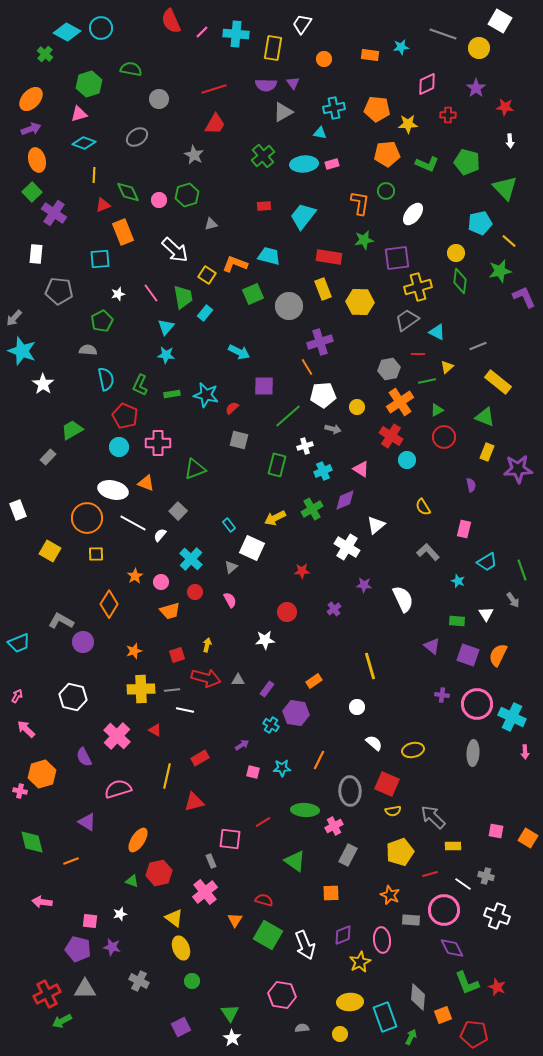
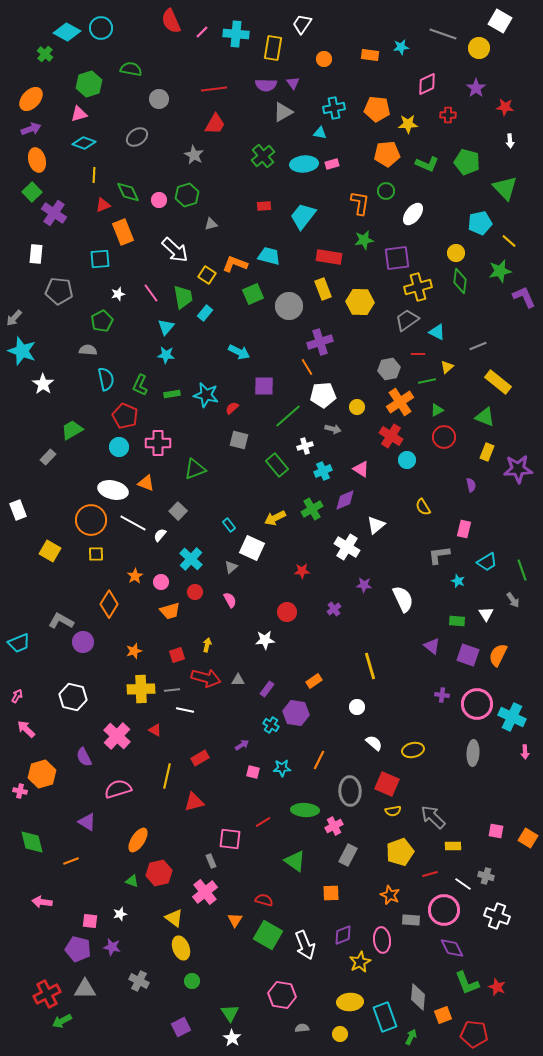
red line at (214, 89): rotated 10 degrees clockwise
green rectangle at (277, 465): rotated 55 degrees counterclockwise
orange circle at (87, 518): moved 4 px right, 2 px down
gray L-shape at (428, 552): moved 11 px right, 3 px down; rotated 55 degrees counterclockwise
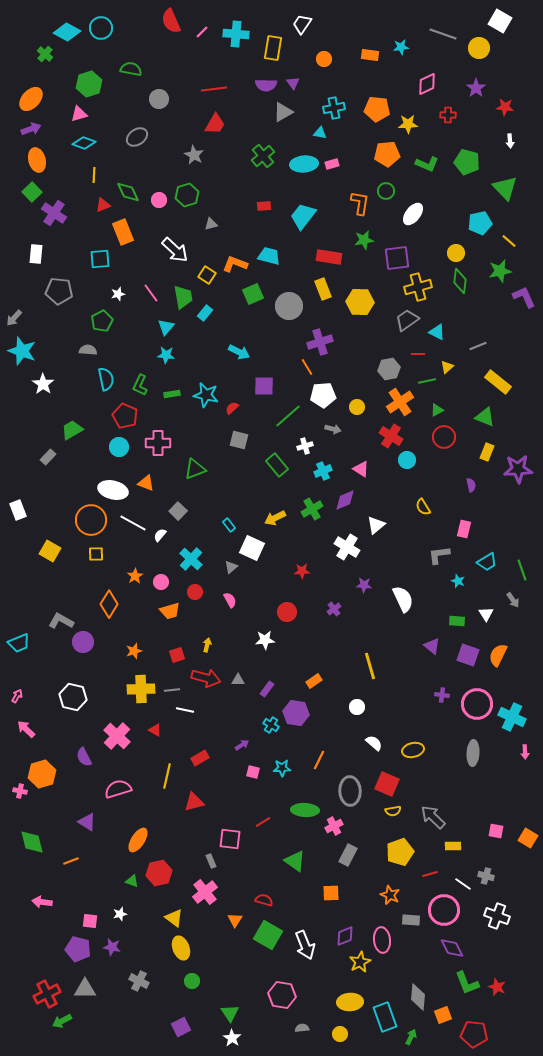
purple diamond at (343, 935): moved 2 px right, 1 px down
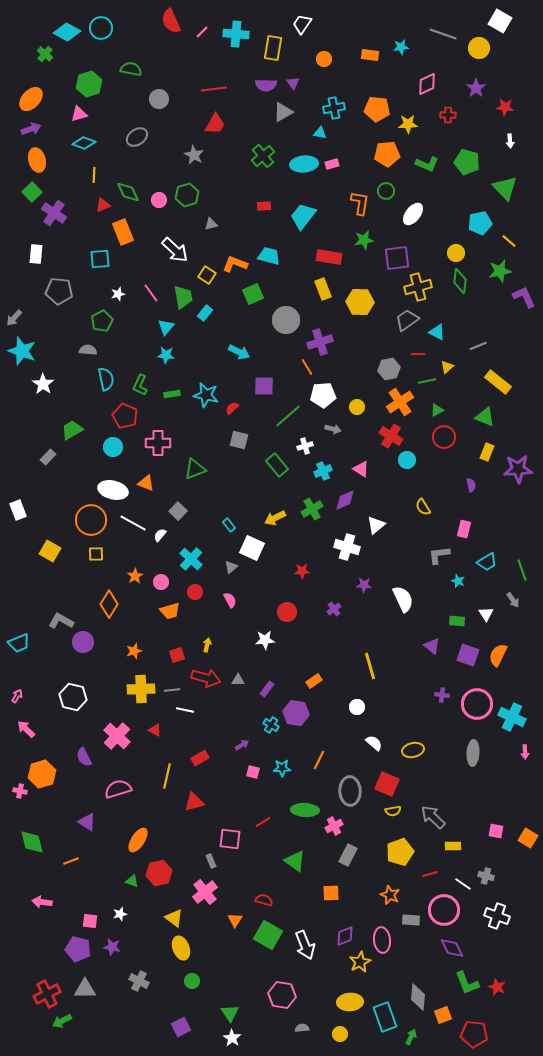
gray circle at (289, 306): moved 3 px left, 14 px down
cyan circle at (119, 447): moved 6 px left
white cross at (347, 547): rotated 15 degrees counterclockwise
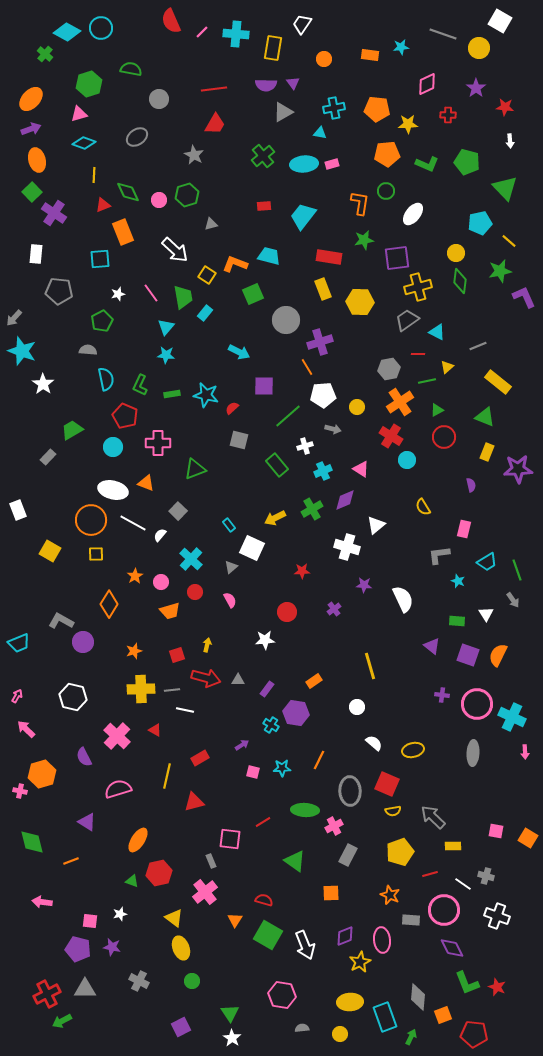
green line at (522, 570): moved 5 px left
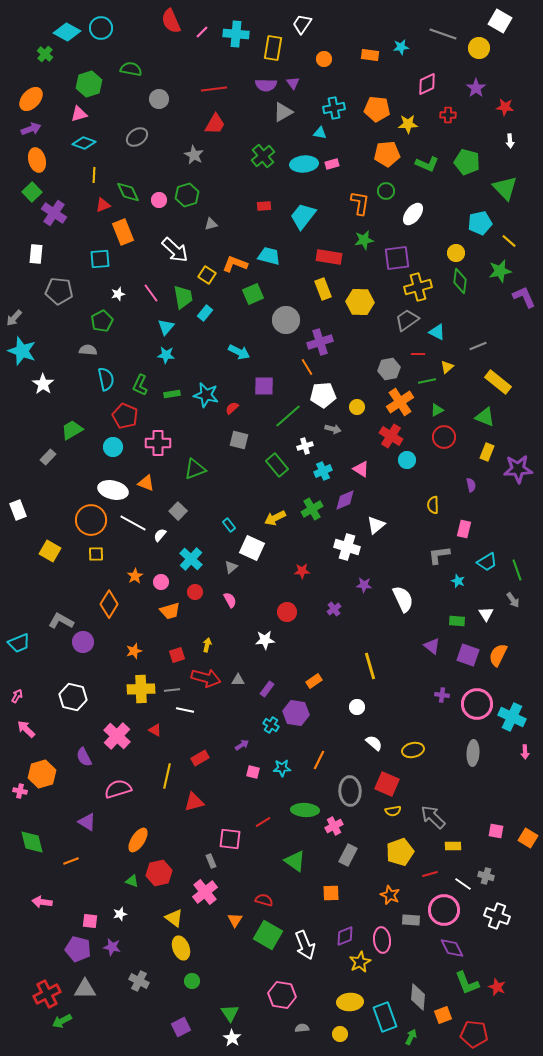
yellow semicircle at (423, 507): moved 10 px right, 2 px up; rotated 30 degrees clockwise
